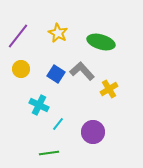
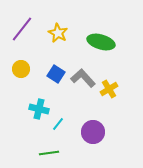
purple line: moved 4 px right, 7 px up
gray L-shape: moved 1 px right, 7 px down
cyan cross: moved 4 px down; rotated 12 degrees counterclockwise
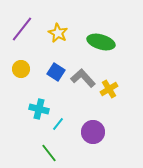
blue square: moved 2 px up
green line: rotated 60 degrees clockwise
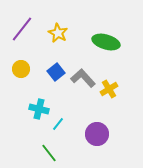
green ellipse: moved 5 px right
blue square: rotated 18 degrees clockwise
purple circle: moved 4 px right, 2 px down
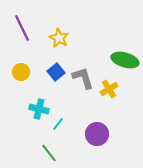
purple line: moved 1 px up; rotated 64 degrees counterclockwise
yellow star: moved 1 px right, 5 px down
green ellipse: moved 19 px right, 18 px down
yellow circle: moved 3 px down
gray L-shape: rotated 25 degrees clockwise
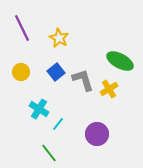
green ellipse: moved 5 px left, 1 px down; rotated 12 degrees clockwise
gray L-shape: moved 2 px down
cyan cross: rotated 18 degrees clockwise
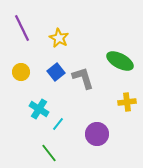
gray L-shape: moved 2 px up
yellow cross: moved 18 px right, 13 px down; rotated 24 degrees clockwise
